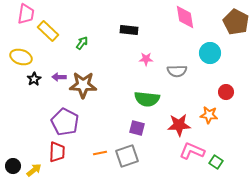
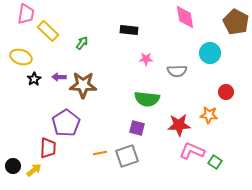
purple pentagon: moved 1 px right, 1 px down; rotated 12 degrees clockwise
red trapezoid: moved 9 px left, 4 px up
green square: moved 1 px left
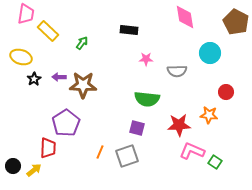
orange line: moved 1 px up; rotated 56 degrees counterclockwise
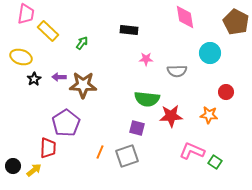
red star: moved 8 px left, 9 px up
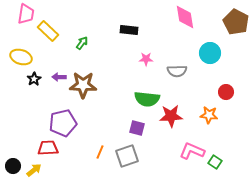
purple pentagon: moved 3 px left; rotated 20 degrees clockwise
red trapezoid: rotated 95 degrees counterclockwise
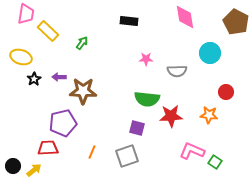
black rectangle: moved 9 px up
brown star: moved 6 px down
orange line: moved 8 px left
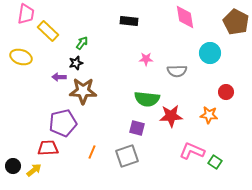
black star: moved 42 px right, 16 px up; rotated 16 degrees clockwise
